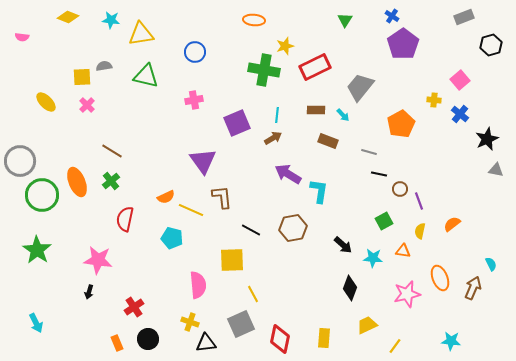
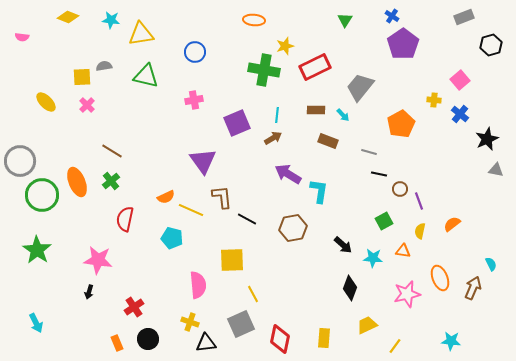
black line at (251, 230): moved 4 px left, 11 px up
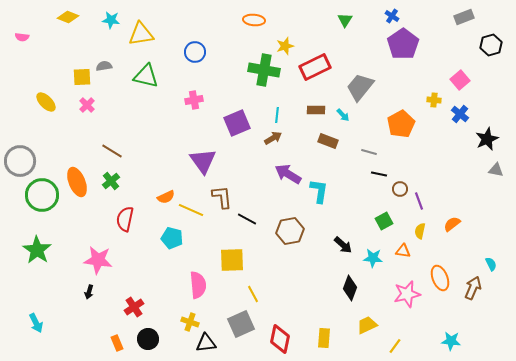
brown hexagon at (293, 228): moved 3 px left, 3 px down
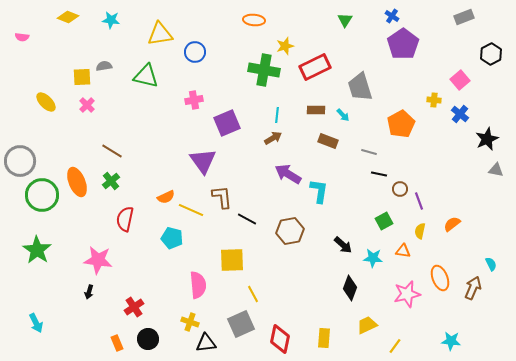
yellow triangle at (141, 34): moved 19 px right
black hexagon at (491, 45): moved 9 px down; rotated 10 degrees counterclockwise
gray trapezoid at (360, 87): rotated 56 degrees counterclockwise
purple square at (237, 123): moved 10 px left
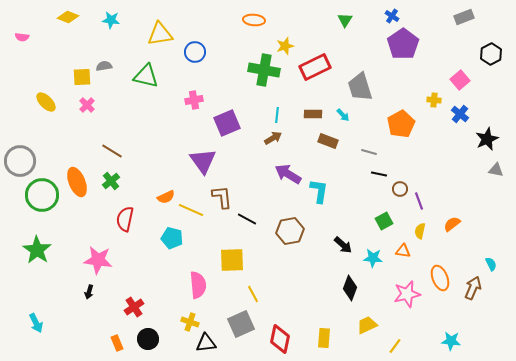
brown rectangle at (316, 110): moved 3 px left, 4 px down
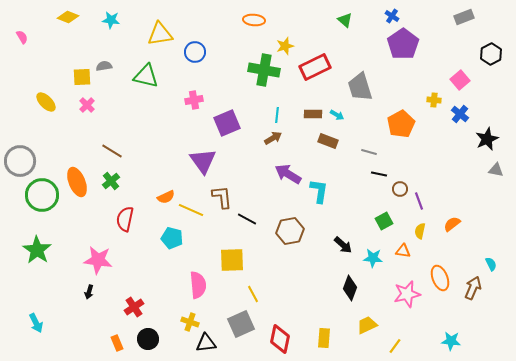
green triangle at (345, 20): rotated 21 degrees counterclockwise
pink semicircle at (22, 37): rotated 128 degrees counterclockwise
cyan arrow at (343, 115): moved 6 px left; rotated 16 degrees counterclockwise
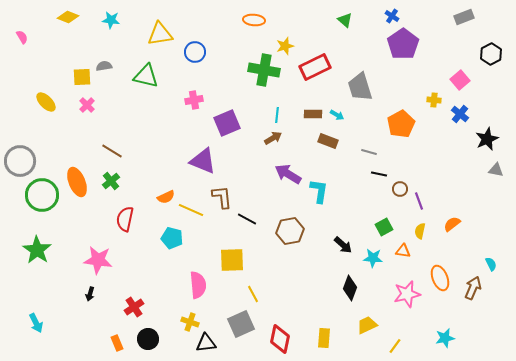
purple triangle at (203, 161): rotated 32 degrees counterclockwise
green square at (384, 221): moved 6 px down
black arrow at (89, 292): moved 1 px right, 2 px down
cyan star at (451, 341): moved 6 px left, 3 px up; rotated 18 degrees counterclockwise
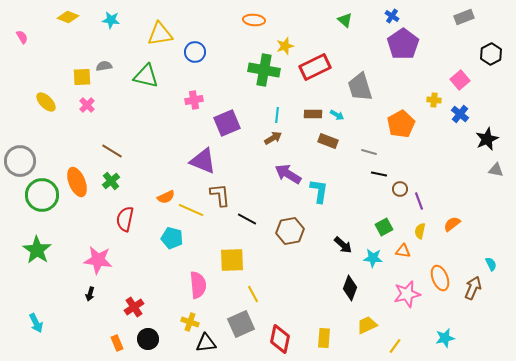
brown L-shape at (222, 197): moved 2 px left, 2 px up
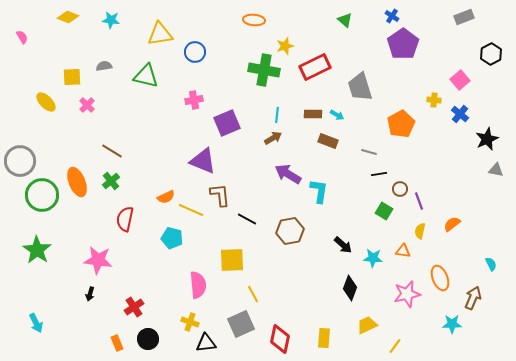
yellow square at (82, 77): moved 10 px left
black line at (379, 174): rotated 21 degrees counterclockwise
green square at (384, 227): moved 16 px up; rotated 30 degrees counterclockwise
brown arrow at (473, 288): moved 10 px down
cyan star at (445, 338): moved 7 px right, 14 px up; rotated 12 degrees clockwise
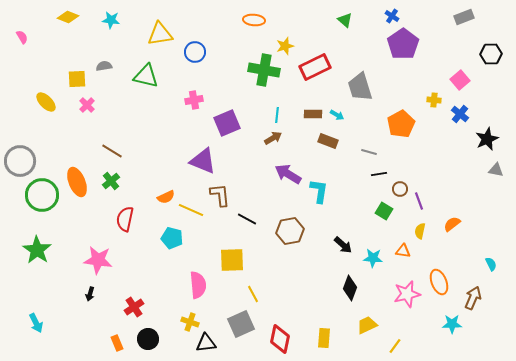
black hexagon at (491, 54): rotated 25 degrees clockwise
yellow square at (72, 77): moved 5 px right, 2 px down
orange ellipse at (440, 278): moved 1 px left, 4 px down
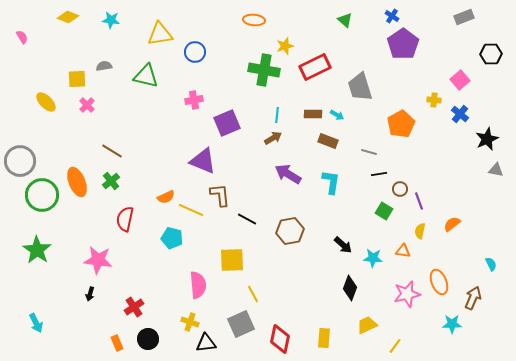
cyan L-shape at (319, 191): moved 12 px right, 9 px up
